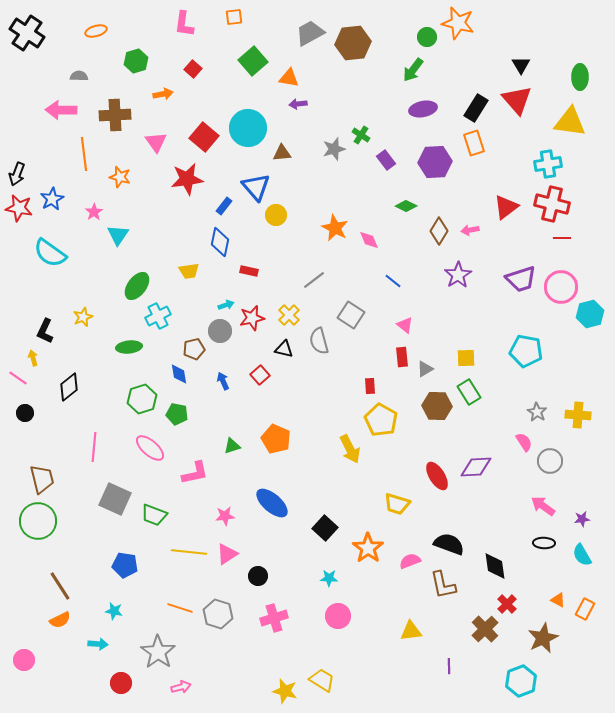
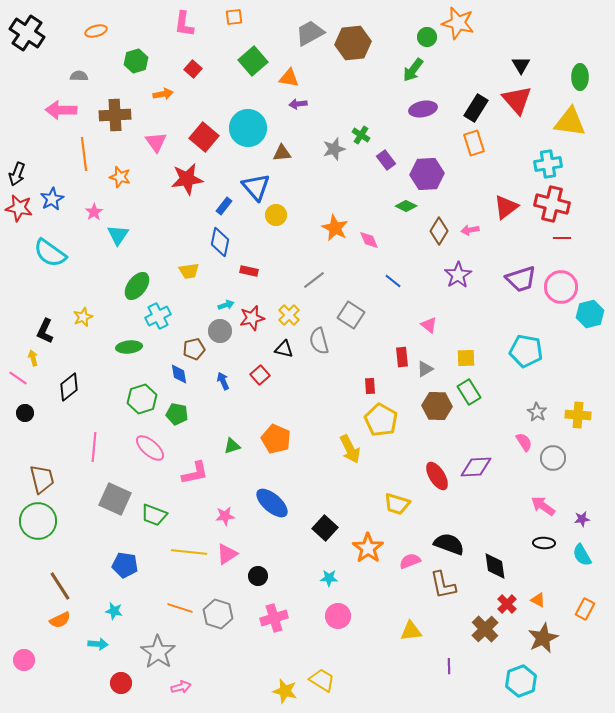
purple hexagon at (435, 162): moved 8 px left, 12 px down
pink triangle at (405, 325): moved 24 px right
gray circle at (550, 461): moved 3 px right, 3 px up
orange triangle at (558, 600): moved 20 px left
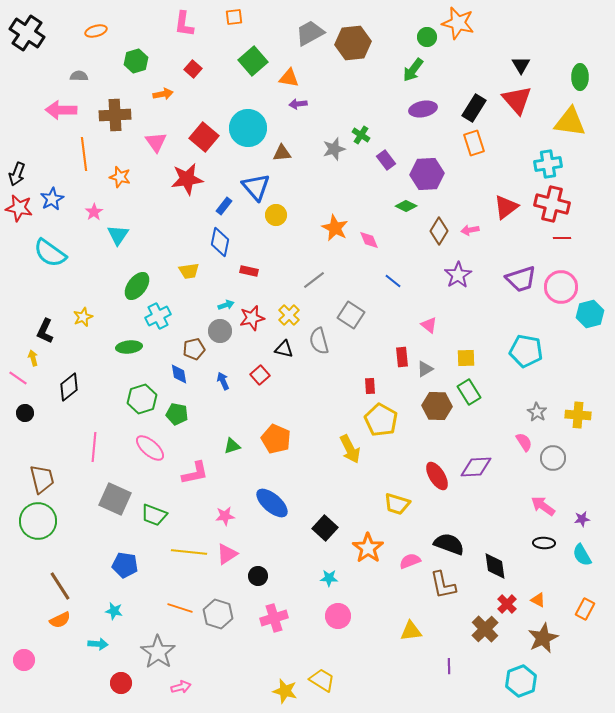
black rectangle at (476, 108): moved 2 px left
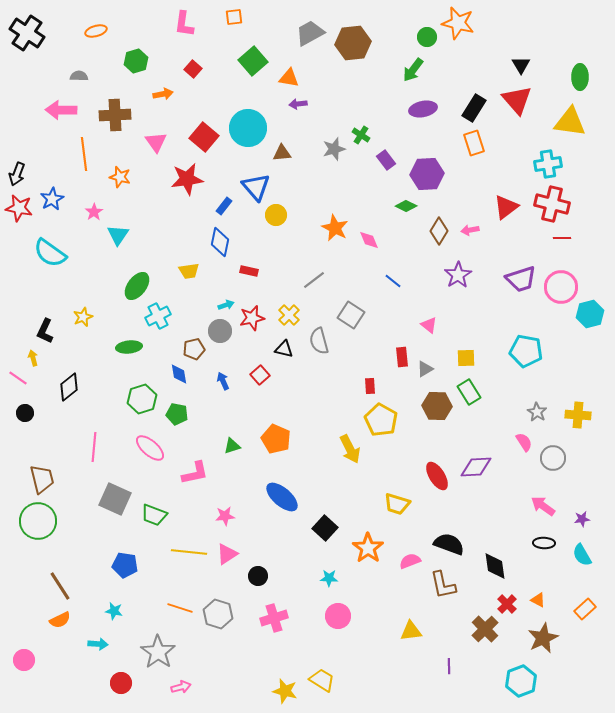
blue ellipse at (272, 503): moved 10 px right, 6 px up
orange rectangle at (585, 609): rotated 20 degrees clockwise
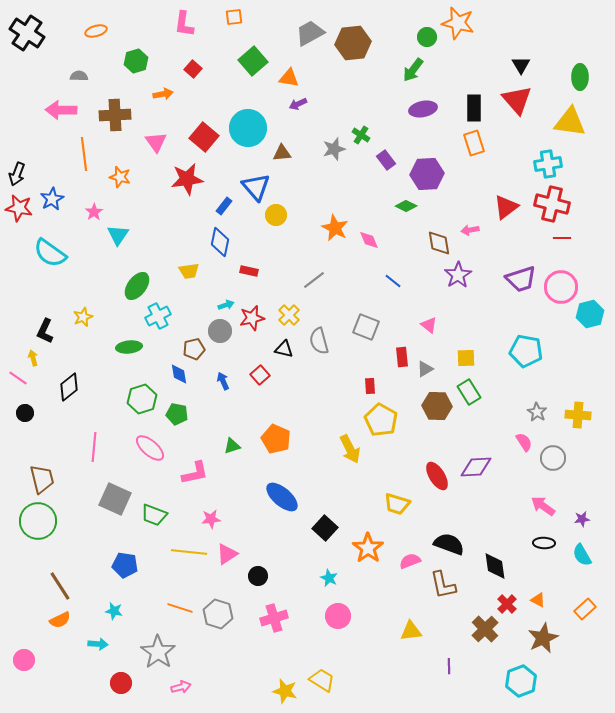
purple arrow at (298, 104): rotated 18 degrees counterclockwise
black rectangle at (474, 108): rotated 32 degrees counterclockwise
brown diamond at (439, 231): moved 12 px down; rotated 40 degrees counterclockwise
gray square at (351, 315): moved 15 px right, 12 px down; rotated 12 degrees counterclockwise
pink star at (225, 516): moved 14 px left, 3 px down
cyan star at (329, 578): rotated 24 degrees clockwise
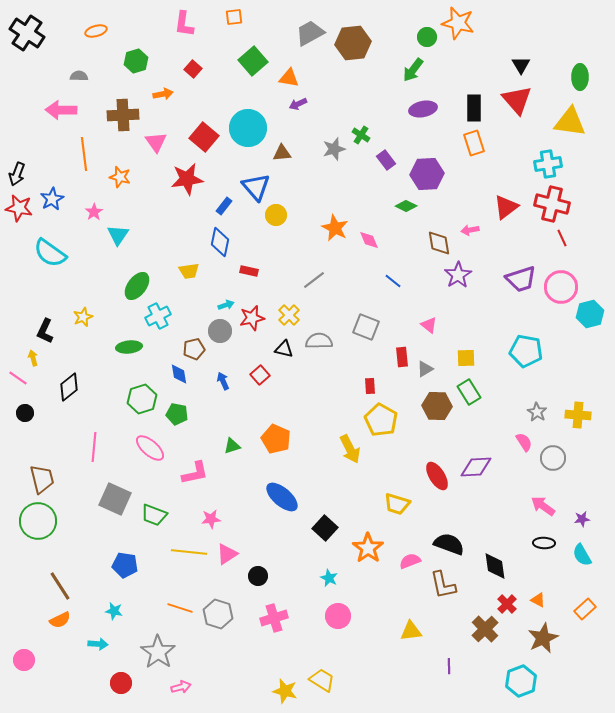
brown cross at (115, 115): moved 8 px right
red line at (562, 238): rotated 66 degrees clockwise
gray semicircle at (319, 341): rotated 104 degrees clockwise
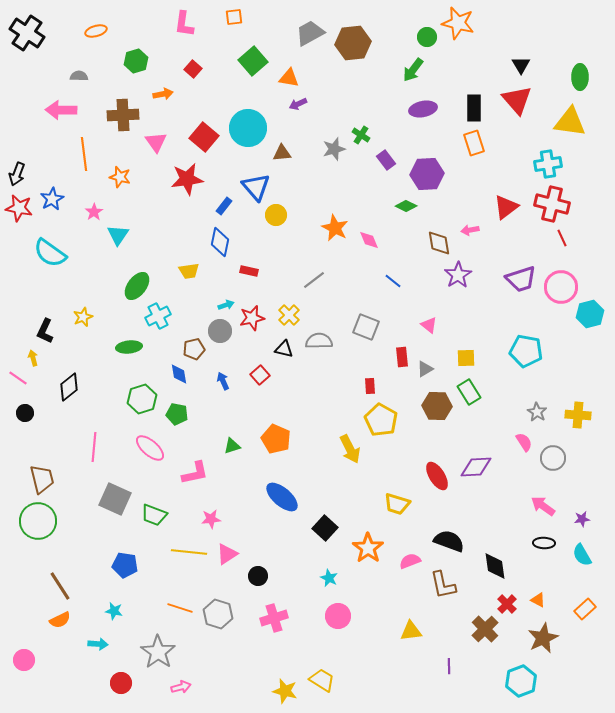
black semicircle at (449, 544): moved 3 px up
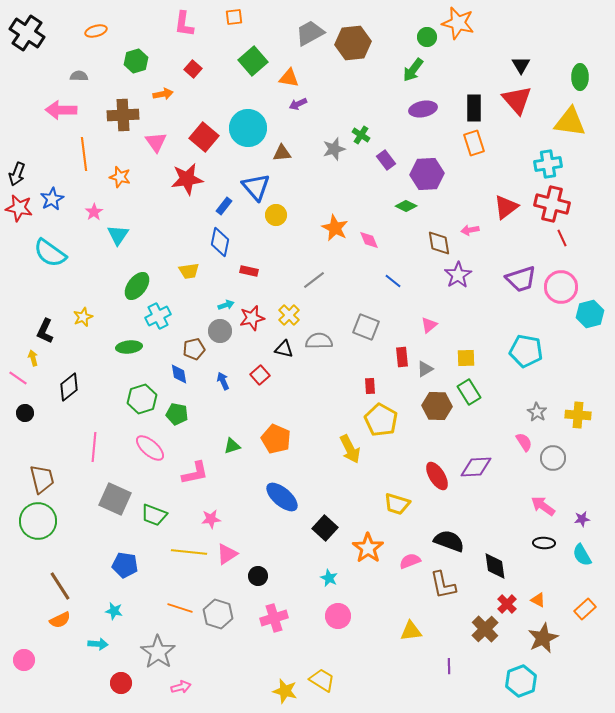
pink triangle at (429, 325): rotated 42 degrees clockwise
